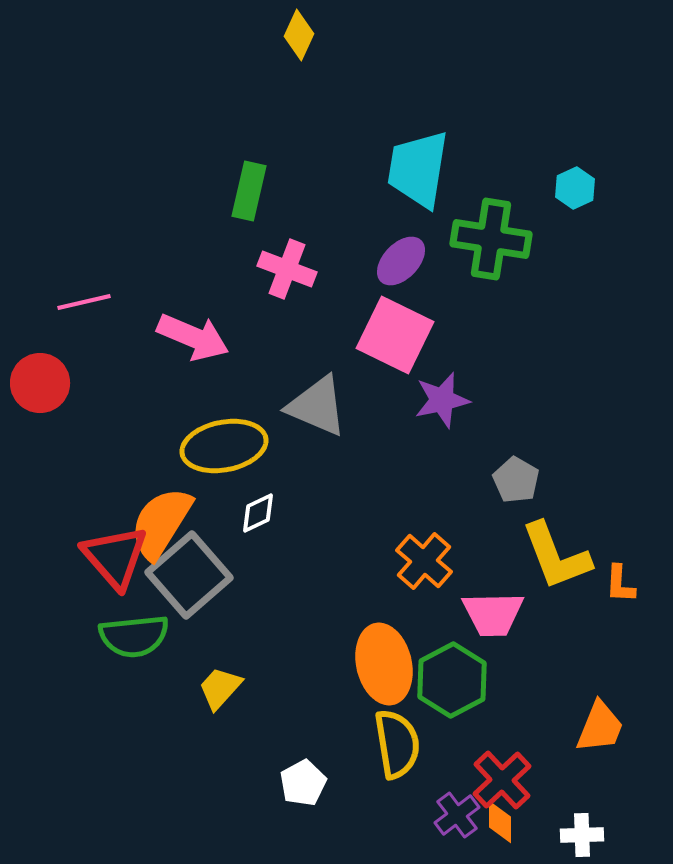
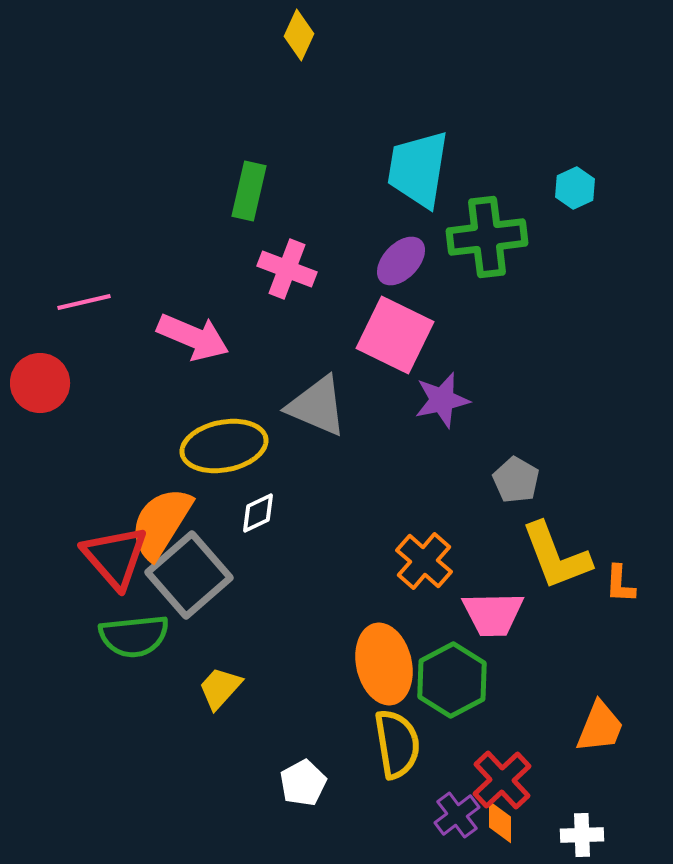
green cross: moved 4 px left, 2 px up; rotated 16 degrees counterclockwise
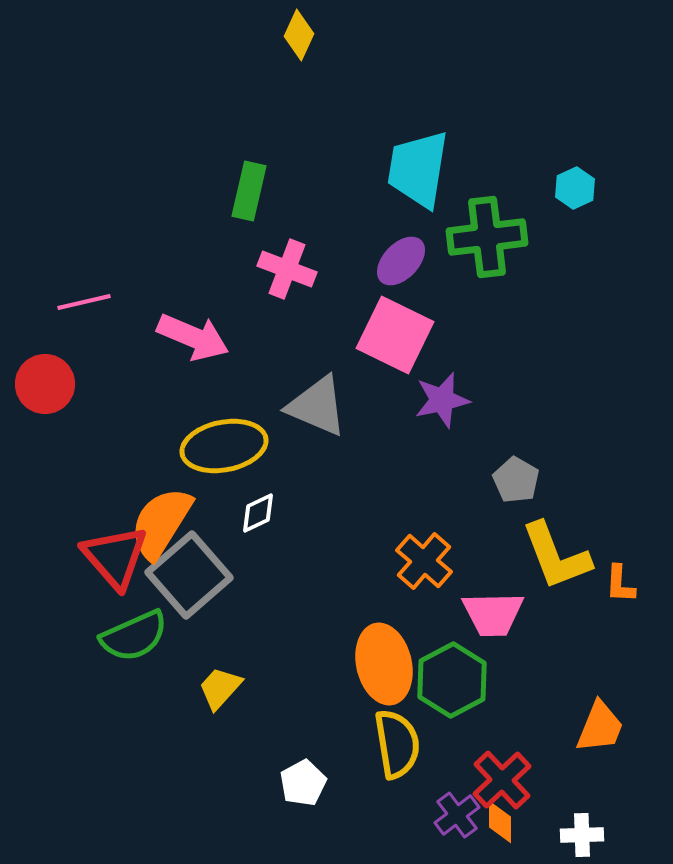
red circle: moved 5 px right, 1 px down
green semicircle: rotated 18 degrees counterclockwise
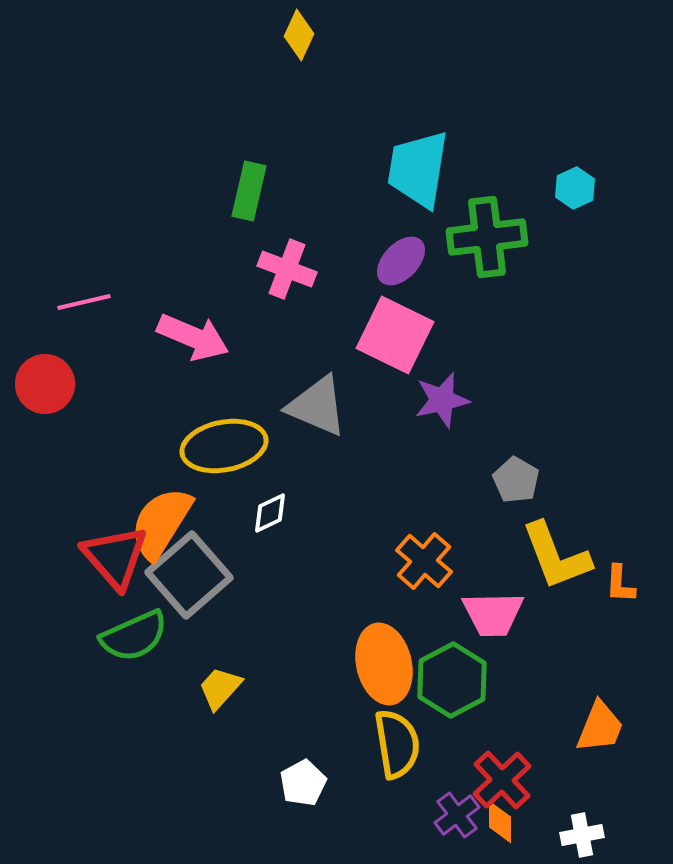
white diamond: moved 12 px right
white cross: rotated 9 degrees counterclockwise
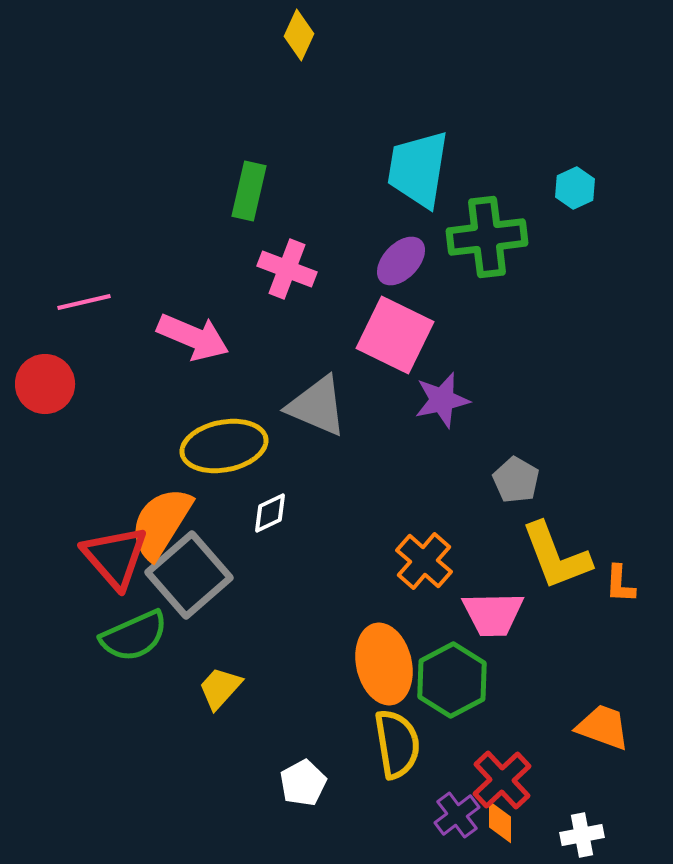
orange trapezoid: moved 3 px right; rotated 92 degrees counterclockwise
